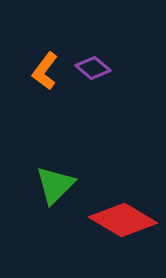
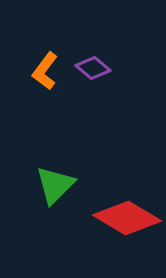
red diamond: moved 4 px right, 2 px up
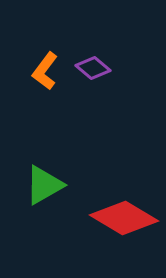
green triangle: moved 11 px left; rotated 15 degrees clockwise
red diamond: moved 3 px left
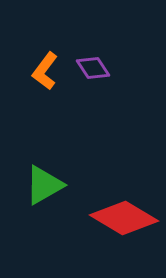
purple diamond: rotated 16 degrees clockwise
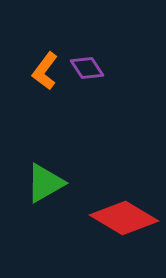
purple diamond: moved 6 px left
green triangle: moved 1 px right, 2 px up
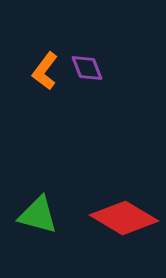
purple diamond: rotated 12 degrees clockwise
green triangle: moved 7 px left, 32 px down; rotated 45 degrees clockwise
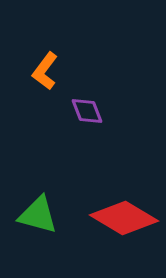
purple diamond: moved 43 px down
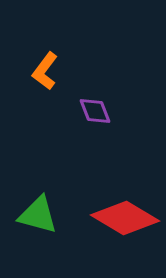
purple diamond: moved 8 px right
red diamond: moved 1 px right
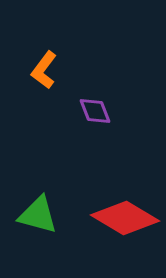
orange L-shape: moved 1 px left, 1 px up
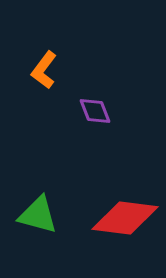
red diamond: rotated 24 degrees counterclockwise
